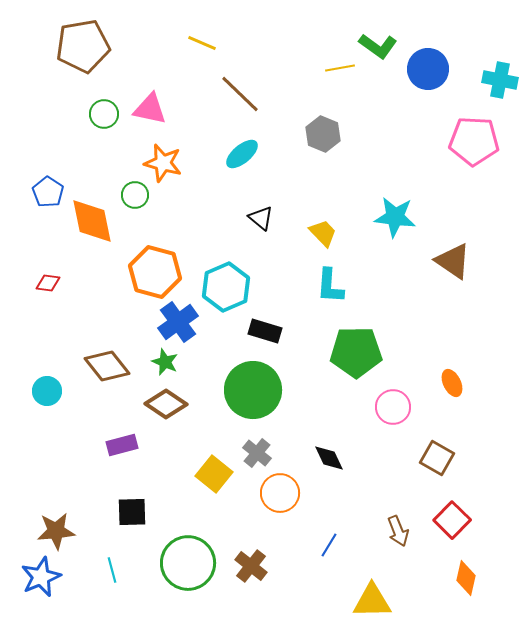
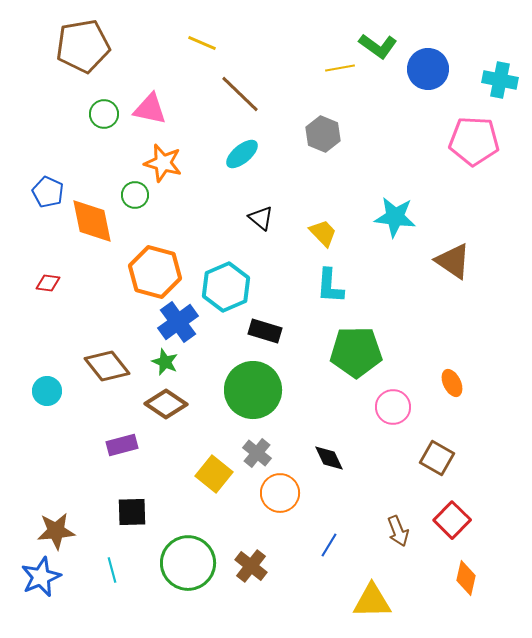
blue pentagon at (48, 192): rotated 8 degrees counterclockwise
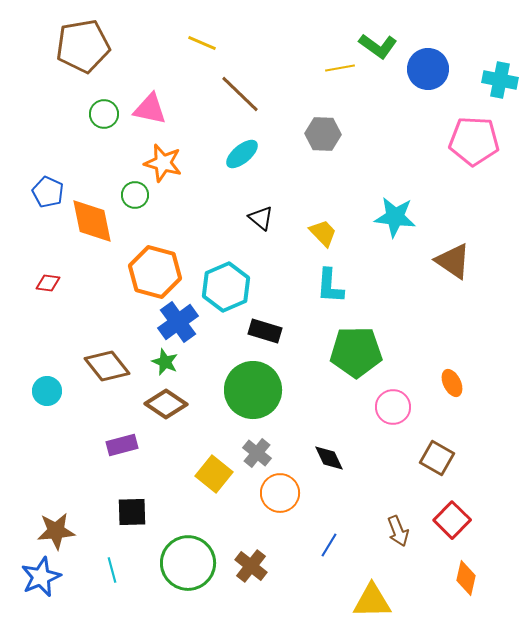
gray hexagon at (323, 134): rotated 20 degrees counterclockwise
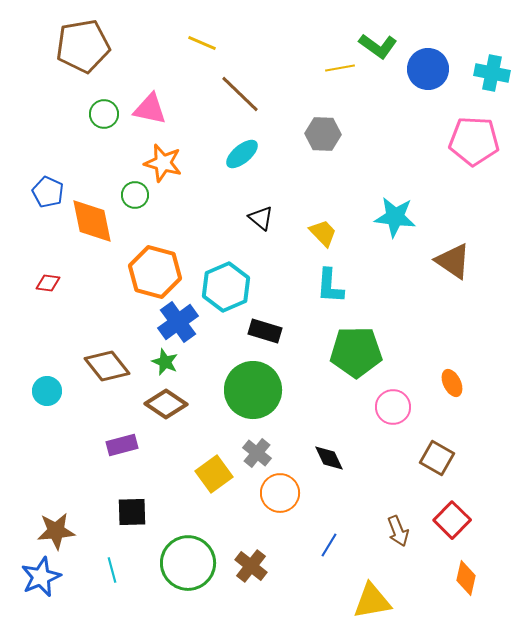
cyan cross at (500, 80): moved 8 px left, 7 px up
yellow square at (214, 474): rotated 15 degrees clockwise
yellow triangle at (372, 601): rotated 9 degrees counterclockwise
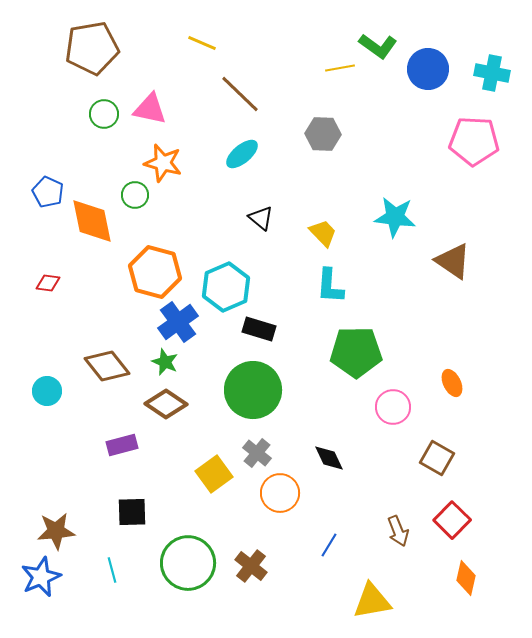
brown pentagon at (83, 46): moved 9 px right, 2 px down
black rectangle at (265, 331): moved 6 px left, 2 px up
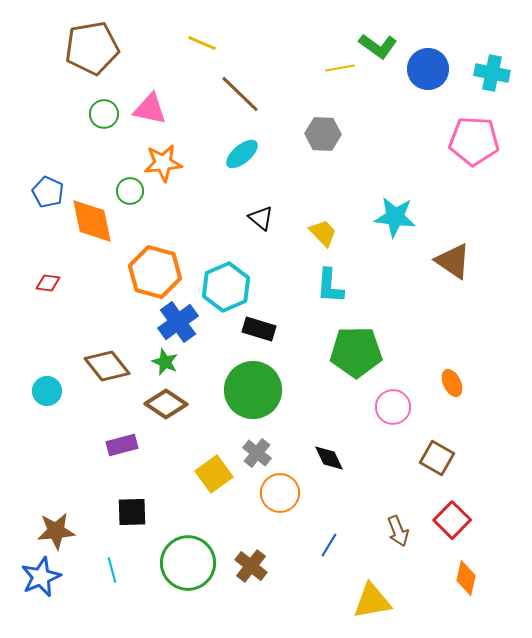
orange star at (163, 163): rotated 21 degrees counterclockwise
green circle at (135, 195): moved 5 px left, 4 px up
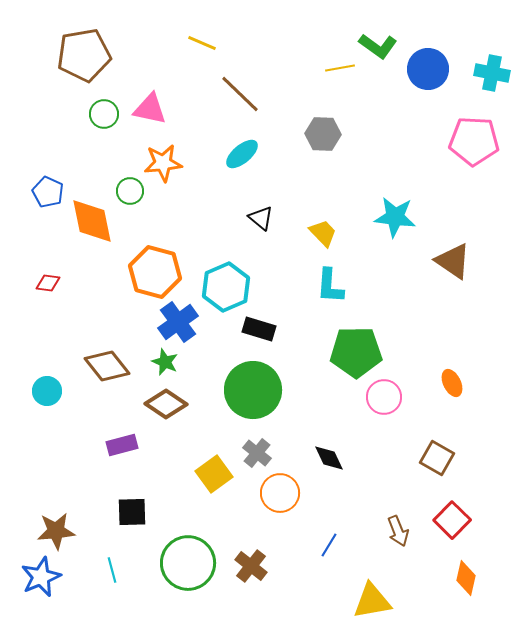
brown pentagon at (92, 48): moved 8 px left, 7 px down
pink circle at (393, 407): moved 9 px left, 10 px up
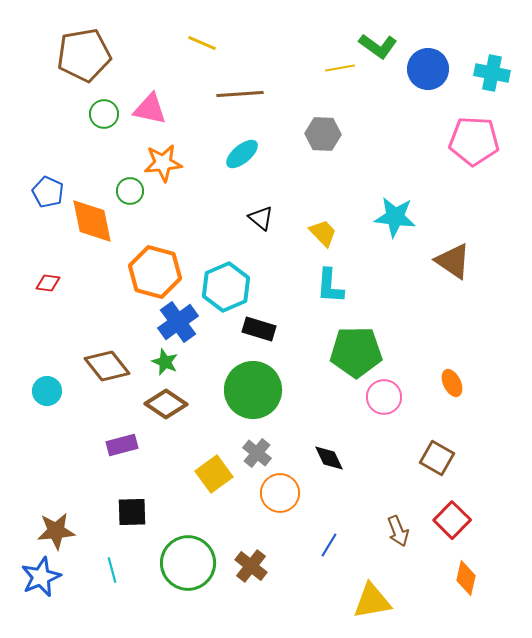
brown line at (240, 94): rotated 48 degrees counterclockwise
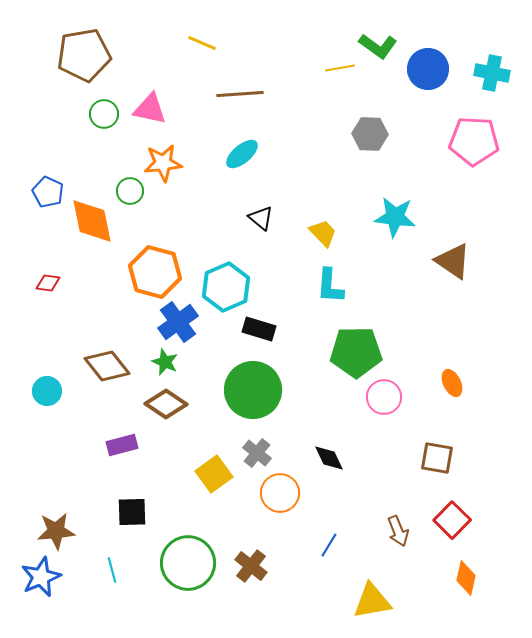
gray hexagon at (323, 134): moved 47 px right
brown square at (437, 458): rotated 20 degrees counterclockwise
